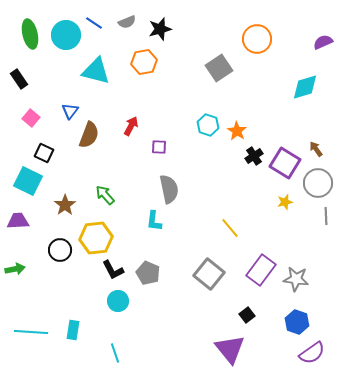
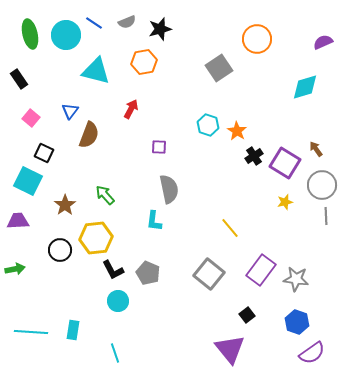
red arrow at (131, 126): moved 17 px up
gray circle at (318, 183): moved 4 px right, 2 px down
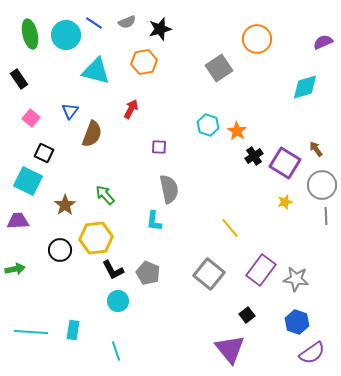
brown semicircle at (89, 135): moved 3 px right, 1 px up
cyan line at (115, 353): moved 1 px right, 2 px up
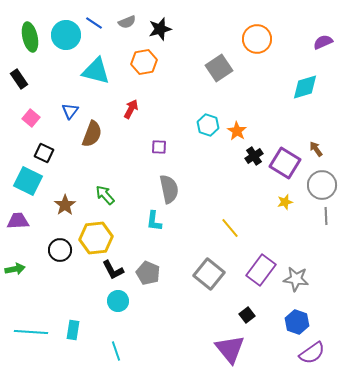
green ellipse at (30, 34): moved 3 px down
